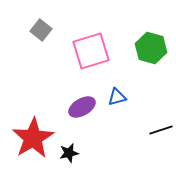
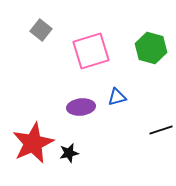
purple ellipse: moved 1 px left; rotated 24 degrees clockwise
red star: moved 5 px down; rotated 6 degrees clockwise
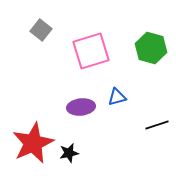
black line: moved 4 px left, 5 px up
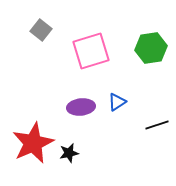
green hexagon: rotated 24 degrees counterclockwise
blue triangle: moved 5 px down; rotated 18 degrees counterclockwise
